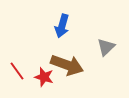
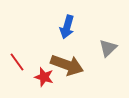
blue arrow: moved 5 px right, 1 px down
gray triangle: moved 2 px right, 1 px down
red line: moved 9 px up
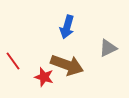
gray triangle: rotated 18 degrees clockwise
red line: moved 4 px left, 1 px up
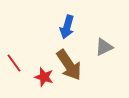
gray triangle: moved 4 px left, 1 px up
red line: moved 1 px right, 2 px down
brown arrow: moved 2 px right; rotated 36 degrees clockwise
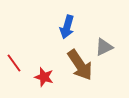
brown arrow: moved 11 px right
